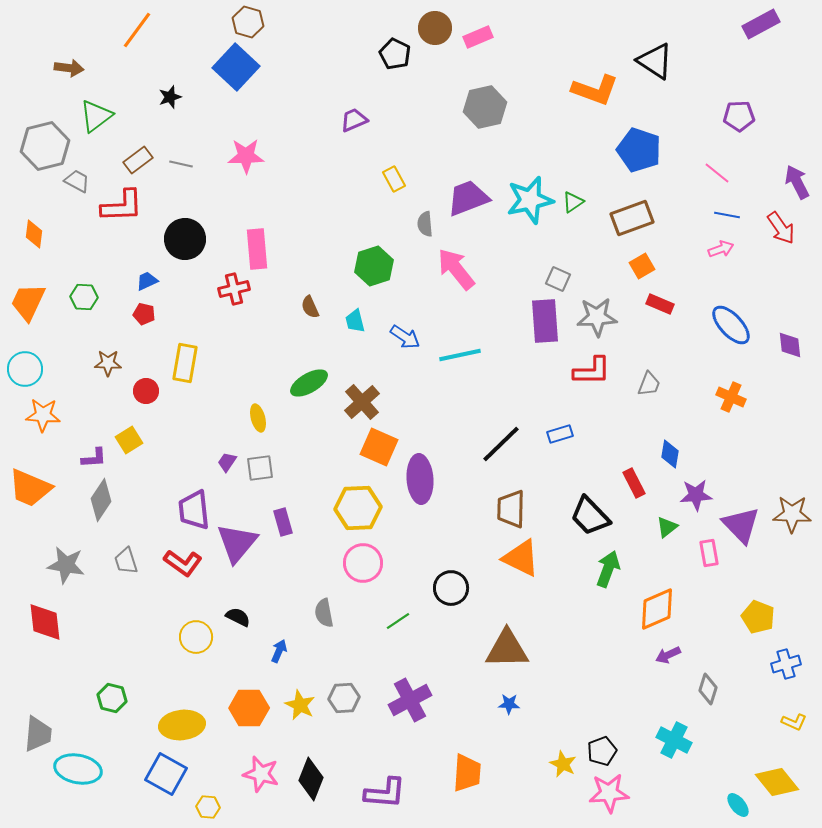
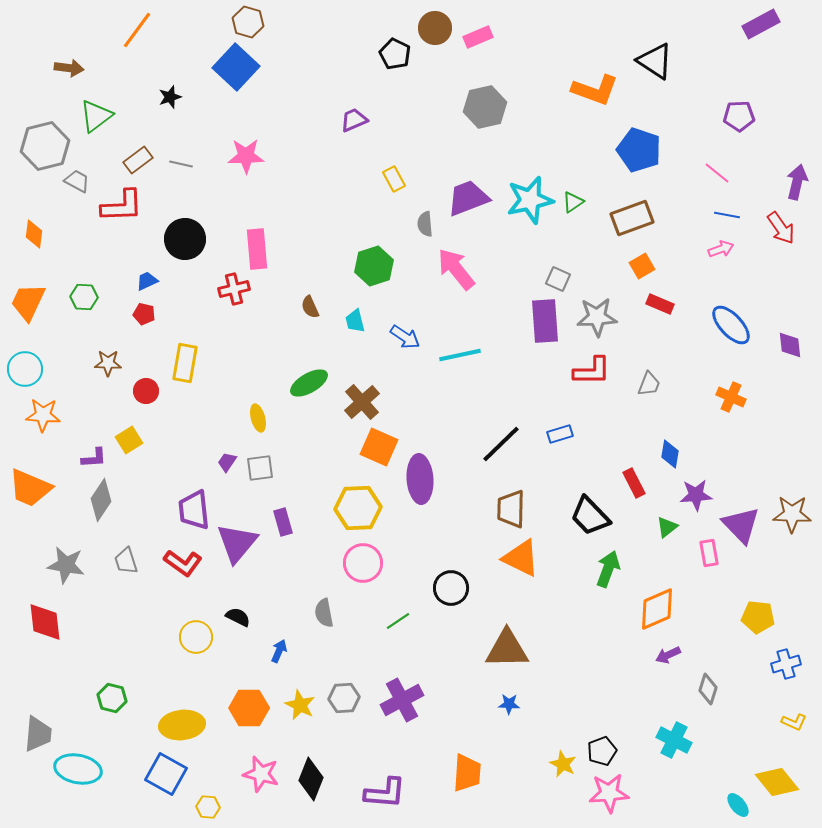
purple arrow at (797, 182): rotated 40 degrees clockwise
yellow pentagon at (758, 617): rotated 16 degrees counterclockwise
purple cross at (410, 700): moved 8 px left
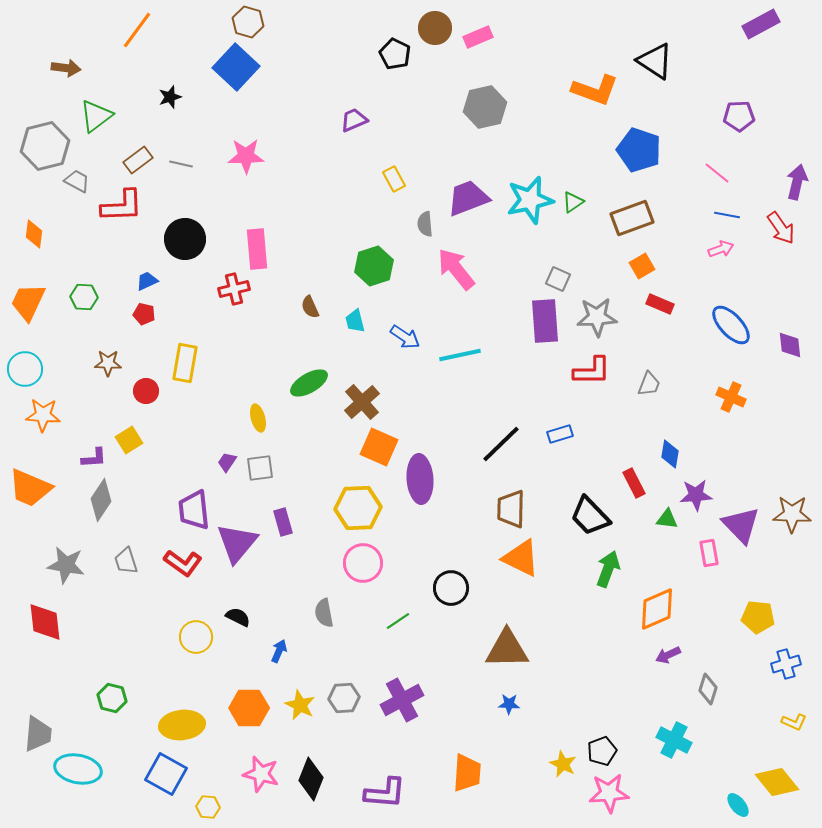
brown arrow at (69, 68): moved 3 px left
green triangle at (667, 527): moved 8 px up; rotated 45 degrees clockwise
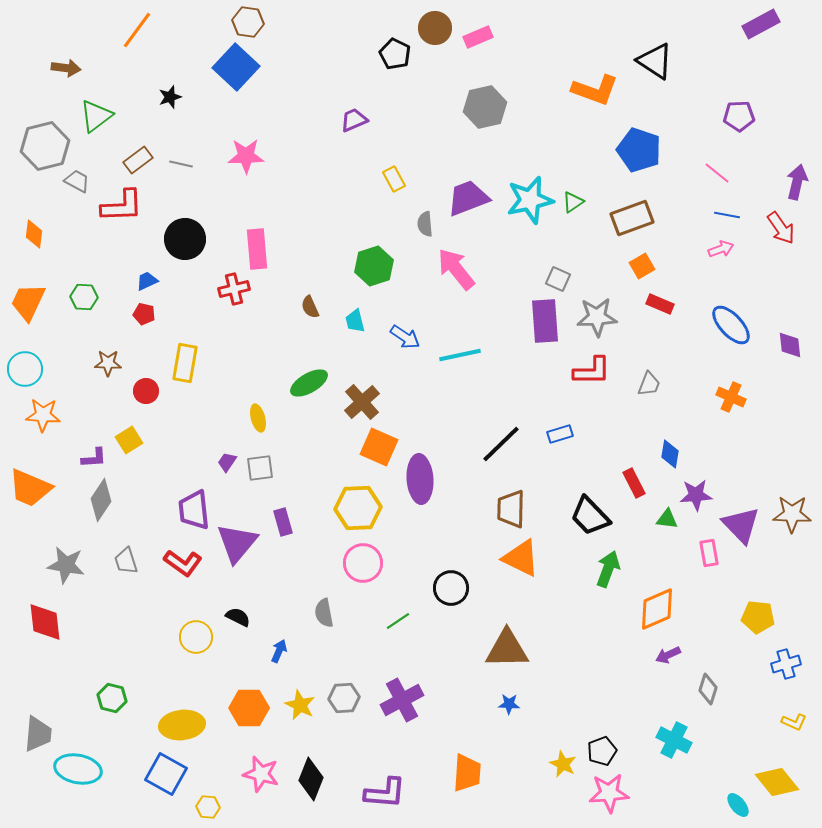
brown hexagon at (248, 22): rotated 8 degrees counterclockwise
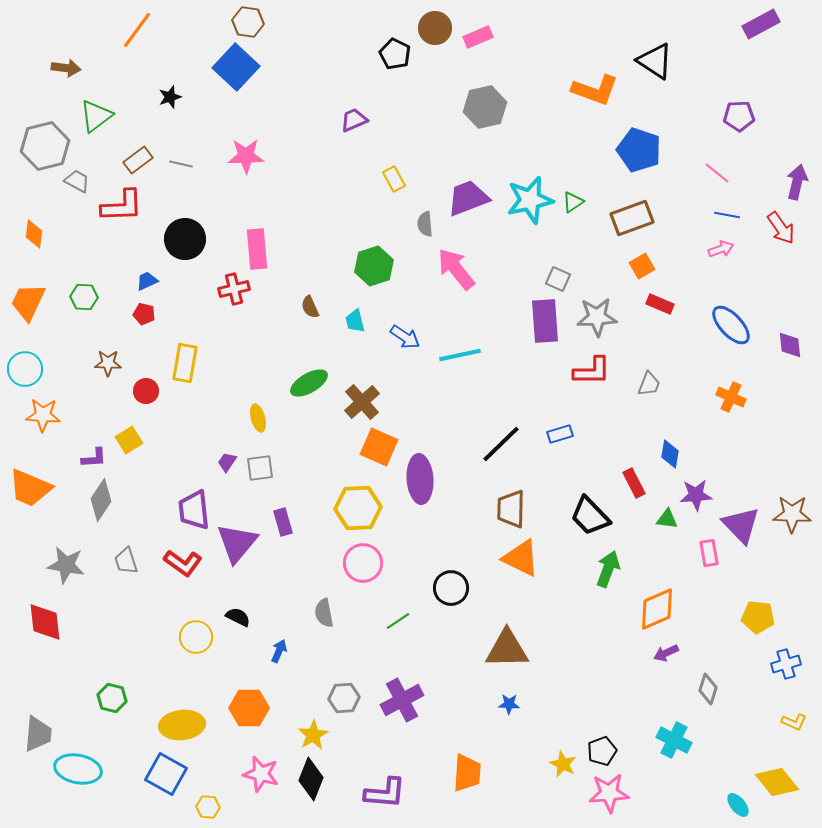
purple arrow at (668, 655): moved 2 px left, 2 px up
yellow star at (300, 705): moved 13 px right, 30 px down; rotated 16 degrees clockwise
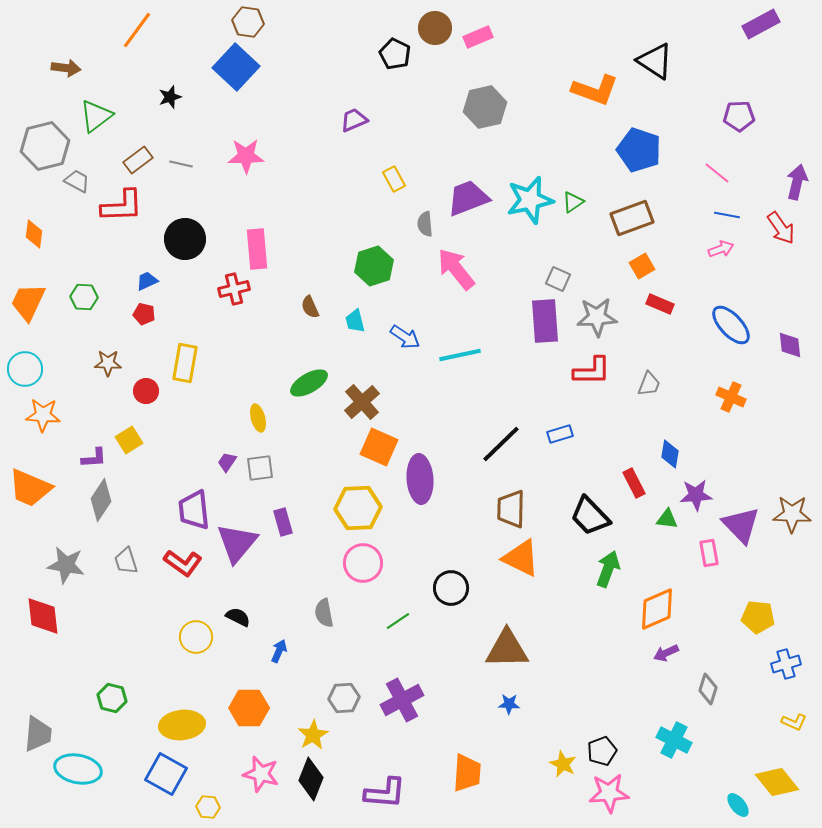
red diamond at (45, 622): moved 2 px left, 6 px up
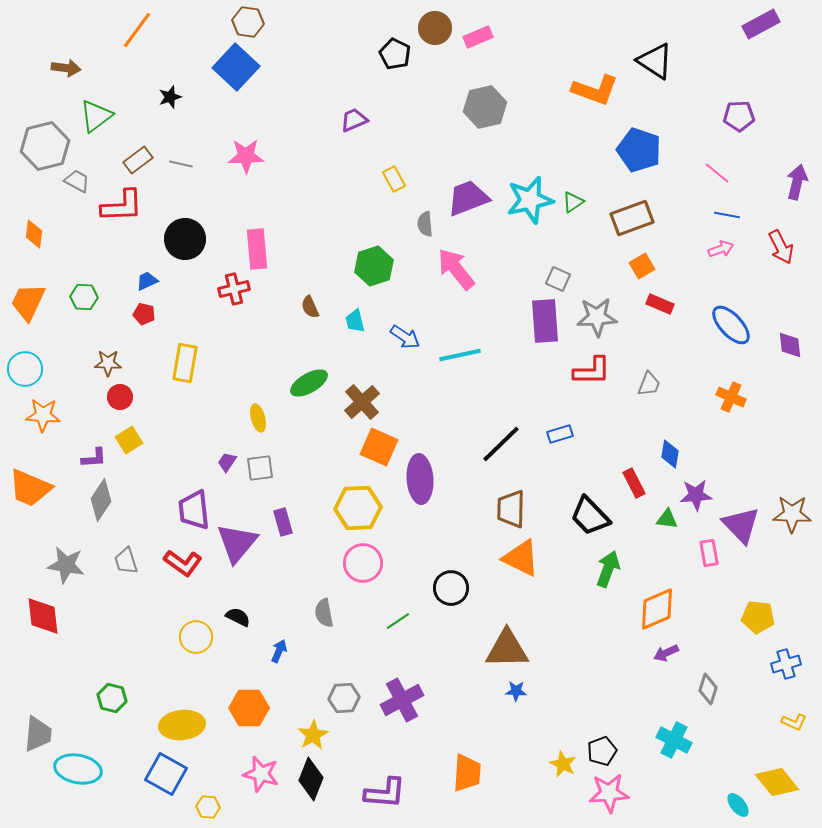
red arrow at (781, 228): moved 19 px down; rotated 8 degrees clockwise
red circle at (146, 391): moved 26 px left, 6 px down
blue star at (509, 704): moved 7 px right, 13 px up
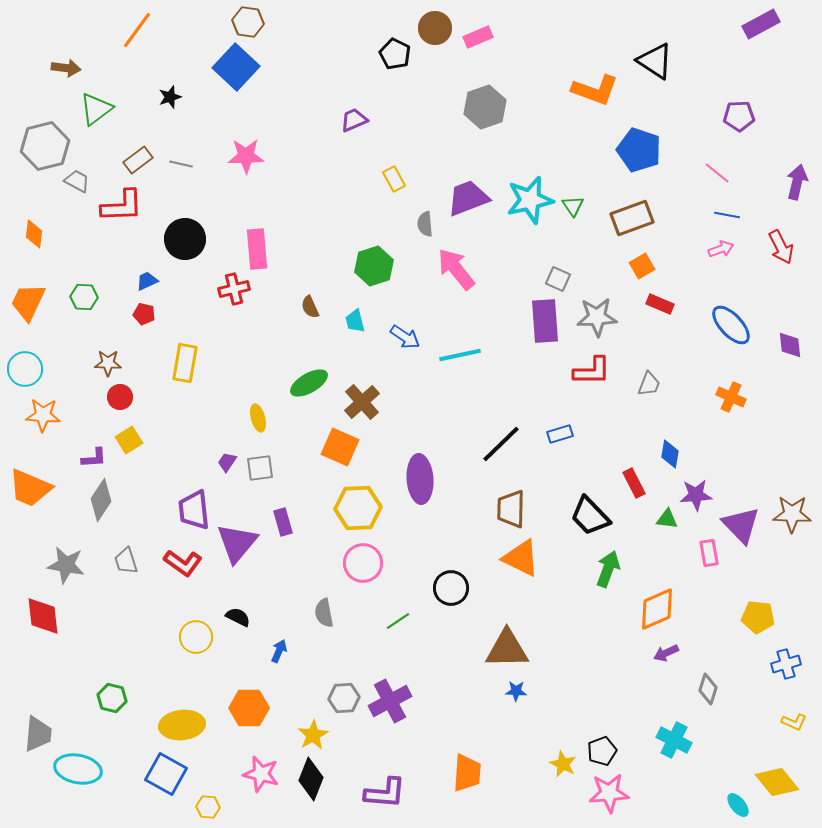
gray hexagon at (485, 107): rotated 6 degrees counterclockwise
green triangle at (96, 116): moved 7 px up
green triangle at (573, 202): moved 4 px down; rotated 30 degrees counterclockwise
orange square at (379, 447): moved 39 px left
purple cross at (402, 700): moved 12 px left, 1 px down
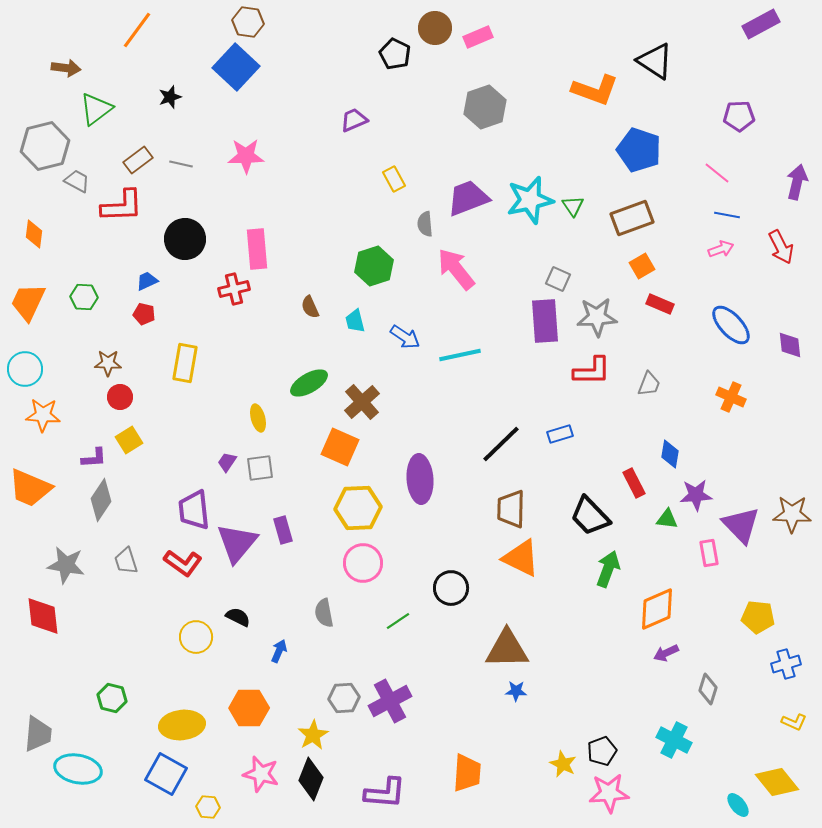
purple rectangle at (283, 522): moved 8 px down
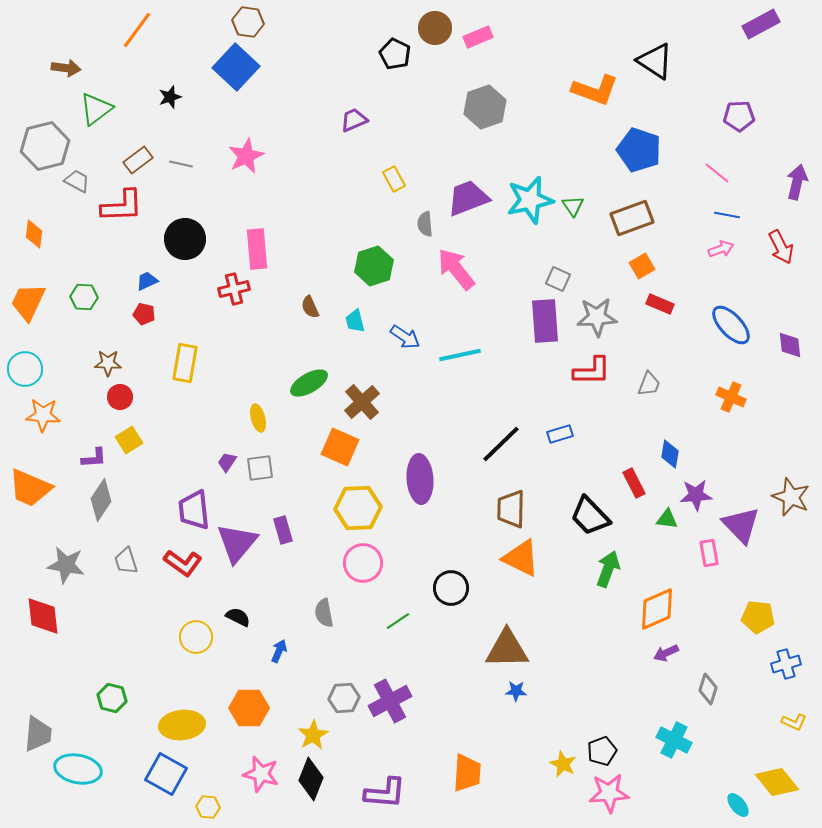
pink star at (246, 156): rotated 24 degrees counterclockwise
brown star at (792, 514): moved 1 px left, 17 px up; rotated 21 degrees clockwise
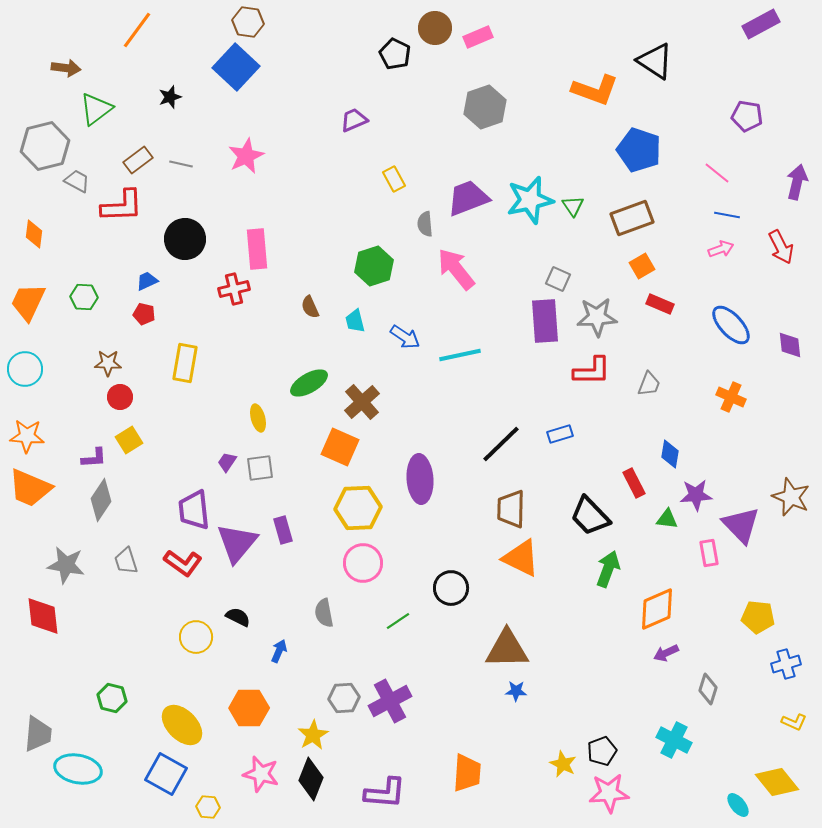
purple pentagon at (739, 116): moved 8 px right; rotated 12 degrees clockwise
orange star at (43, 415): moved 16 px left, 21 px down
yellow ellipse at (182, 725): rotated 51 degrees clockwise
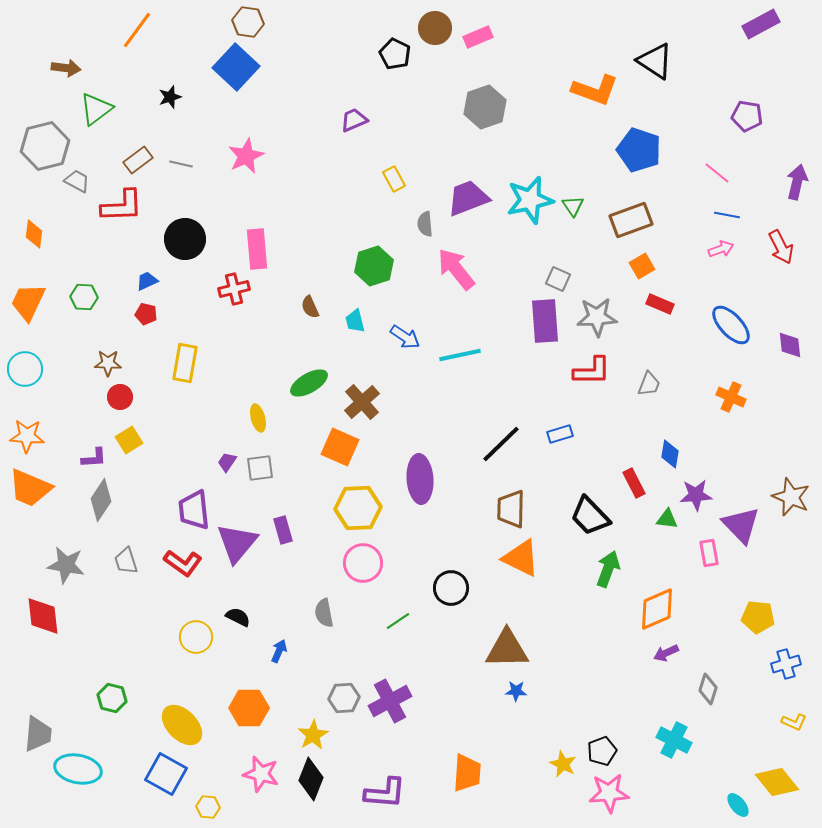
brown rectangle at (632, 218): moved 1 px left, 2 px down
red pentagon at (144, 314): moved 2 px right
